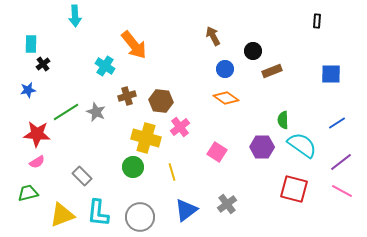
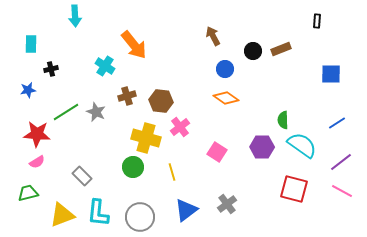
black cross: moved 8 px right, 5 px down; rotated 24 degrees clockwise
brown rectangle: moved 9 px right, 22 px up
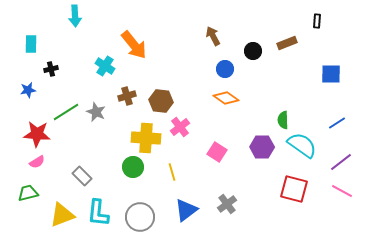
brown rectangle: moved 6 px right, 6 px up
yellow cross: rotated 12 degrees counterclockwise
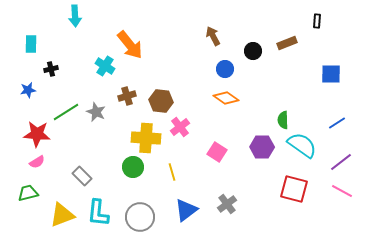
orange arrow: moved 4 px left
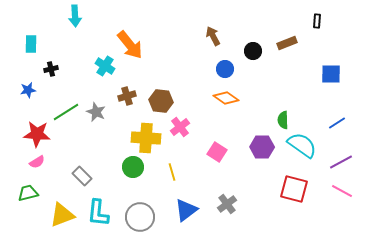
purple line: rotated 10 degrees clockwise
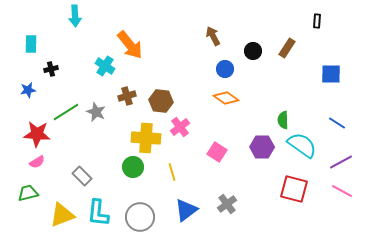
brown rectangle: moved 5 px down; rotated 36 degrees counterclockwise
blue line: rotated 66 degrees clockwise
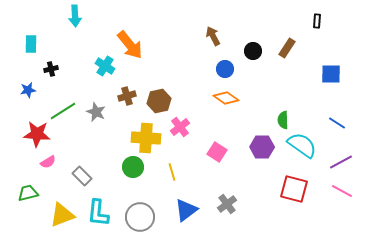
brown hexagon: moved 2 px left; rotated 20 degrees counterclockwise
green line: moved 3 px left, 1 px up
pink semicircle: moved 11 px right
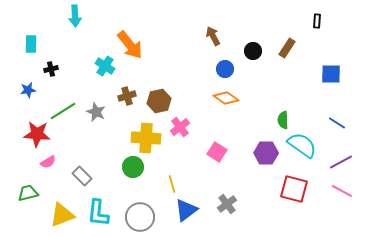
purple hexagon: moved 4 px right, 6 px down
yellow line: moved 12 px down
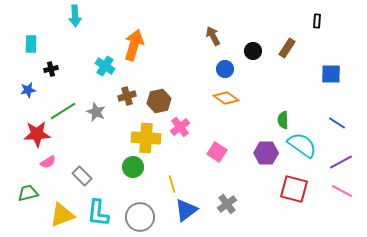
orange arrow: moved 4 px right; rotated 124 degrees counterclockwise
red star: rotated 8 degrees counterclockwise
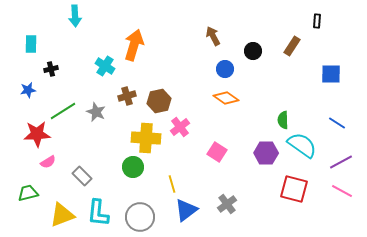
brown rectangle: moved 5 px right, 2 px up
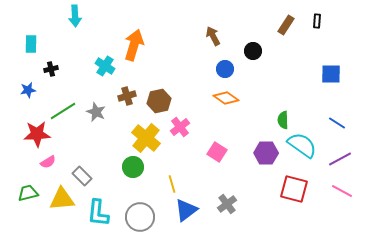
brown rectangle: moved 6 px left, 21 px up
yellow cross: rotated 36 degrees clockwise
purple line: moved 1 px left, 3 px up
yellow triangle: moved 16 px up; rotated 16 degrees clockwise
